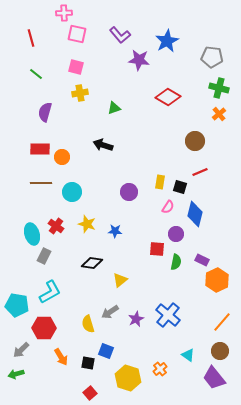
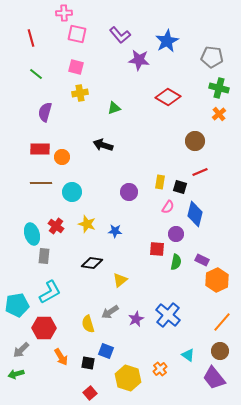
gray rectangle at (44, 256): rotated 21 degrees counterclockwise
cyan pentagon at (17, 305): rotated 20 degrees counterclockwise
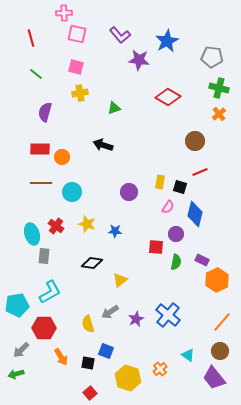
red square at (157, 249): moved 1 px left, 2 px up
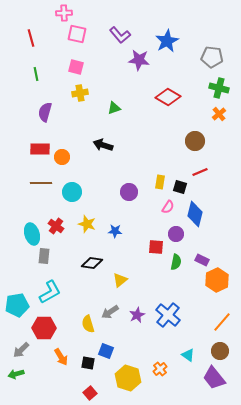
green line at (36, 74): rotated 40 degrees clockwise
purple star at (136, 319): moved 1 px right, 4 px up
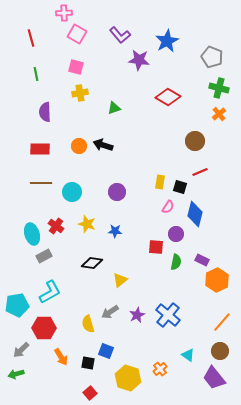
pink square at (77, 34): rotated 18 degrees clockwise
gray pentagon at (212, 57): rotated 15 degrees clockwise
purple semicircle at (45, 112): rotated 18 degrees counterclockwise
orange circle at (62, 157): moved 17 px right, 11 px up
purple circle at (129, 192): moved 12 px left
gray rectangle at (44, 256): rotated 56 degrees clockwise
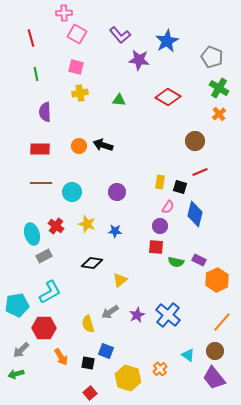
green cross at (219, 88): rotated 18 degrees clockwise
green triangle at (114, 108): moved 5 px right, 8 px up; rotated 24 degrees clockwise
purple circle at (176, 234): moved 16 px left, 8 px up
purple rectangle at (202, 260): moved 3 px left
green semicircle at (176, 262): rotated 91 degrees clockwise
brown circle at (220, 351): moved 5 px left
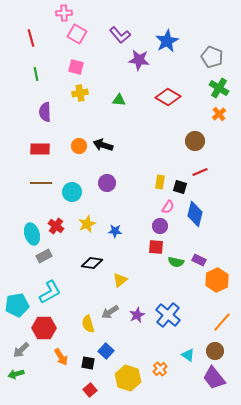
purple circle at (117, 192): moved 10 px left, 9 px up
yellow star at (87, 224): rotated 30 degrees clockwise
blue square at (106, 351): rotated 21 degrees clockwise
red square at (90, 393): moved 3 px up
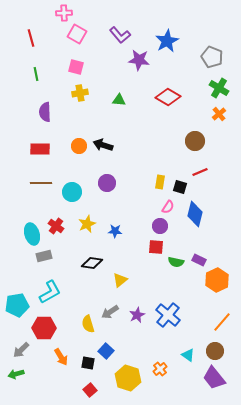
gray rectangle at (44, 256): rotated 14 degrees clockwise
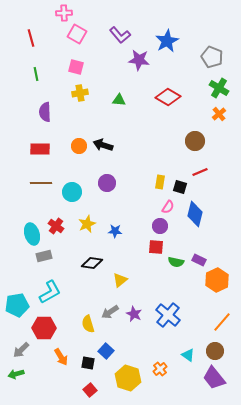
purple star at (137, 315): moved 3 px left, 1 px up; rotated 21 degrees counterclockwise
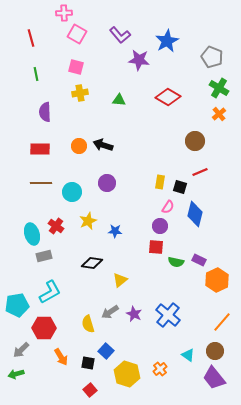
yellow star at (87, 224): moved 1 px right, 3 px up
yellow hexagon at (128, 378): moved 1 px left, 4 px up
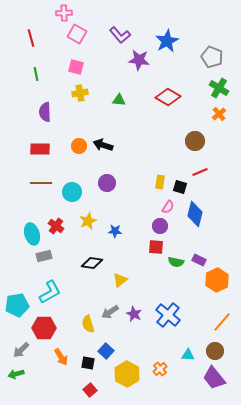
cyan triangle at (188, 355): rotated 32 degrees counterclockwise
yellow hexagon at (127, 374): rotated 10 degrees clockwise
